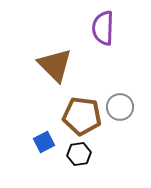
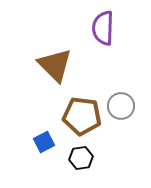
gray circle: moved 1 px right, 1 px up
black hexagon: moved 2 px right, 4 px down
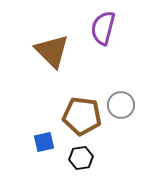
purple semicircle: rotated 12 degrees clockwise
brown triangle: moved 3 px left, 14 px up
gray circle: moved 1 px up
blue square: rotated 15 degrees clockwise
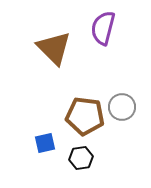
brown triangle: moved 2 px right, 3 px up
gray circle: moved 1 px right, 2 px down
brown pentagon: moved 3 px right
blue square: moved 1 px right, 1 px down
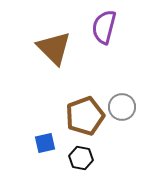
purple semicircle: moved 1 px right, 1 px up
brown pentagon: rotated 27 degrees counterclockwise
black hexagon: rotated 20 degrees clockwise
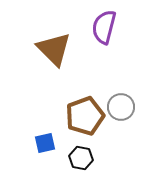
brown triangle: moved 1 px down
gray circle: moved 1 px left
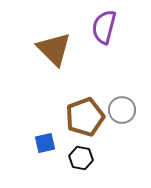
gray circle: moved 1 px right, 3 px down
brown pentagon: moved 1 px down
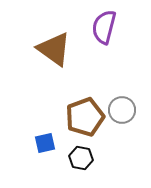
brown triangle: rotated 9 degrees counterclockwise
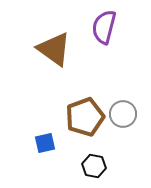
gray circle: moved 1 px right, 4 px down
black hexagon: moved 13 px right, 8 px down
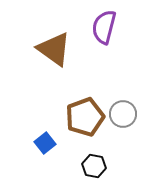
blue square: rotated 25 degrees counterclockwise
